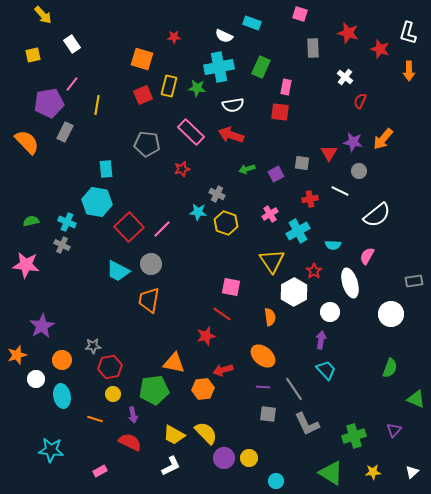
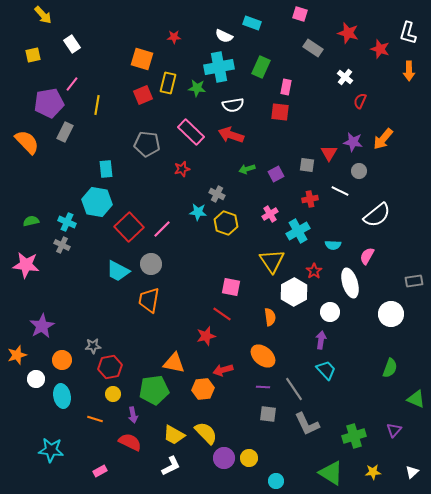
gray rectangle at (313, 48): rotated 54 degrees counterclockwise
yellow rectangle at (169, 86): moved 1 px left, 3 px up
gray square at (302, 163): moved 5 px right, 2 px down
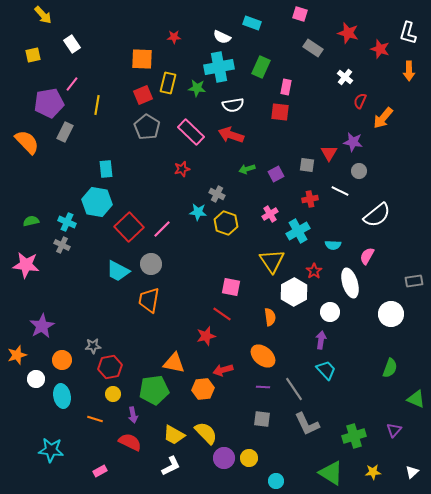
white semicircle at (224, 36): moved 2 px left, 1 px down
orange square at (142, 59): rotated 15 degrees counterclockwise
orange arrow at (383, 139): moved 21 px up
gray pentagon at (147, 144): moved 17 px up; rotated 25 degrees clockwise
gray square at (268, 414): moved 6 px left, 5 px down
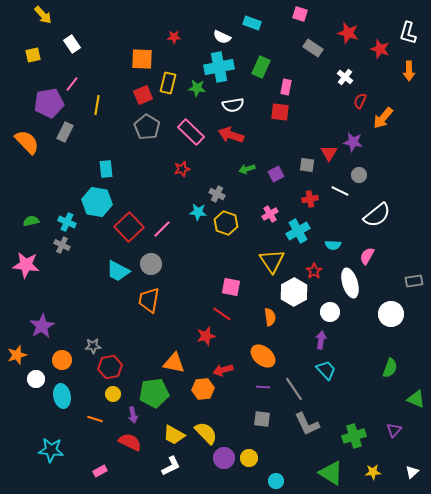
gray circle at (359, 171): moved 4 px down
green pentagon at (154, 390): moved 3 px down
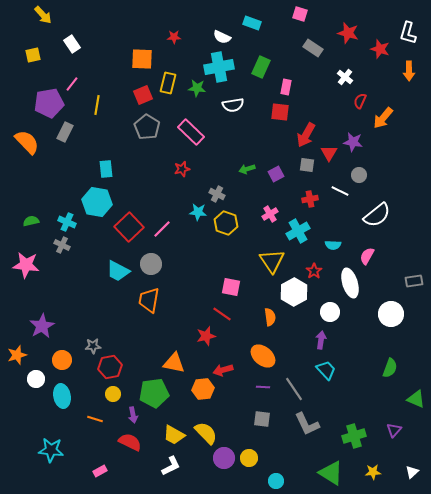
red arrow at (231, 135): moved 75 px right; rotated 80 degrees counterclockwise
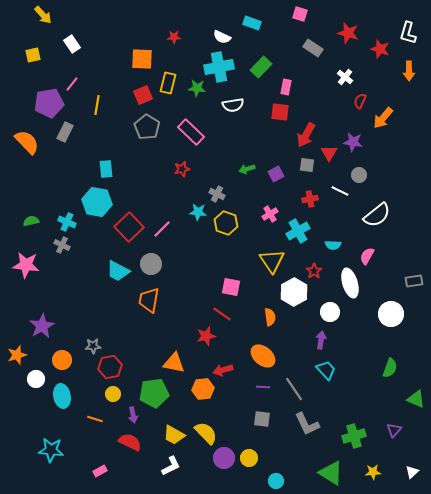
green rectangle at (261, 67): rotated 20 degrees clockwise
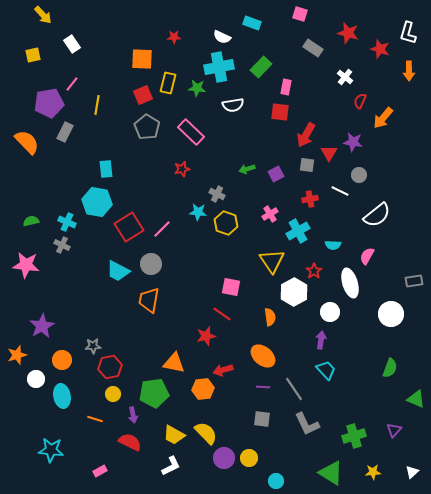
red square at (129, 227): rotated 12 degrees clockwise
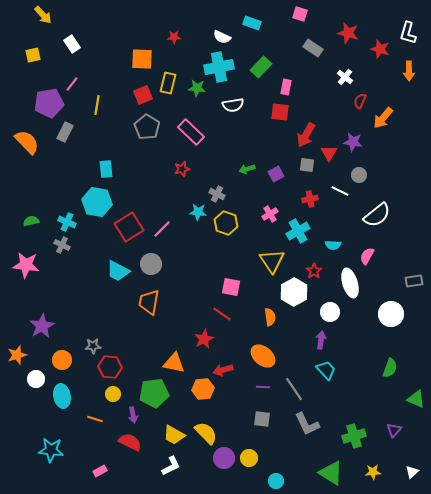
orange trapezoid at (149, 300): moved 2 px down
red star at (206, 336): moved 2 px left, 3 px down; rotated 12 degrees counterclockwise
red hexagon at (110, 367): rotated 15 degrees clockwise
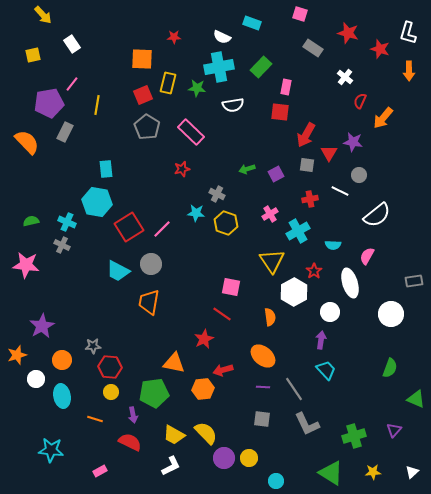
cyan star at (198, 212): moved 2 px left, 1 px down
yellow circle at (113, 394): moved 2 px left, 2 px up
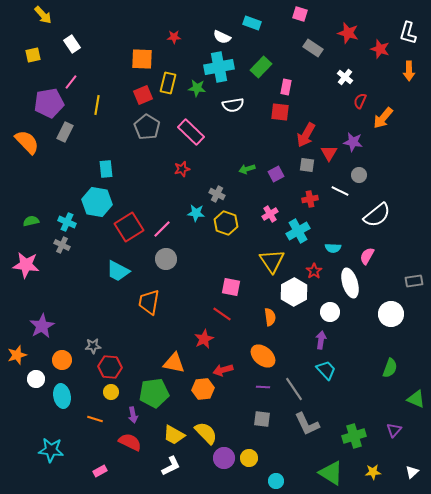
pink line at (72, 84): moved 1 px left, 2 px up
cyan semicircle at (333, 245): moved 3 px down
gray circle at (151, 264): moved 15 px right, 5 px up
